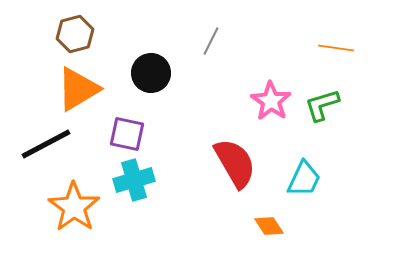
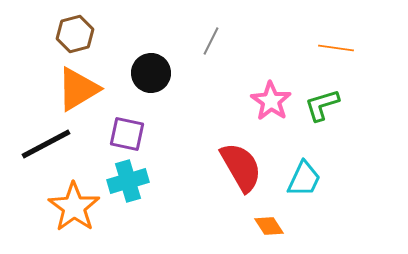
red semicircle: moved 6 px right, 4 px down
cyan cross: moved 6 px left, 1 px down
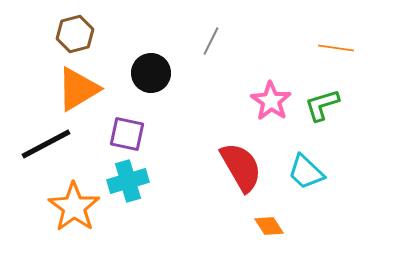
cyan trapezoid: moved 2 px right, 7 px up; rotated 108 degrees clockwise
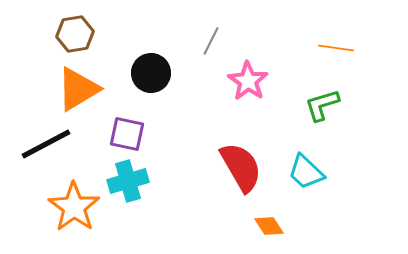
brown hexagon: rotated 6 degrees clockwise
pink star: moved 23 px left, 20 px up
